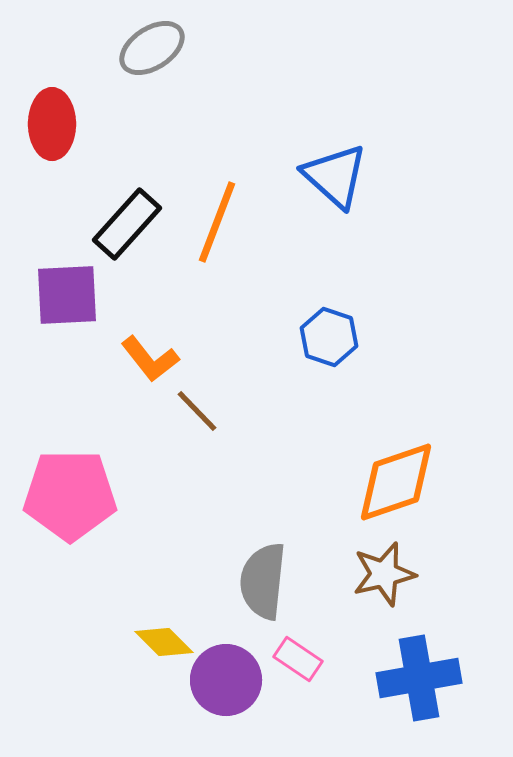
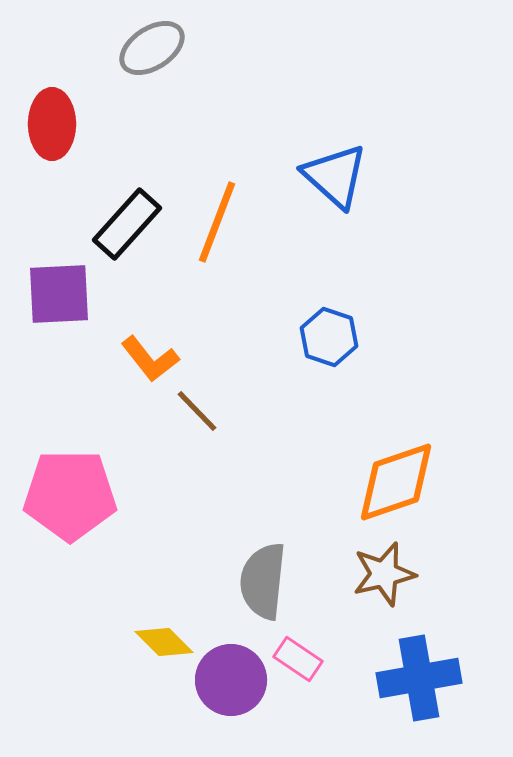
purple square: moved 8 px left, 1 px up
purple circle: moved 5 px right
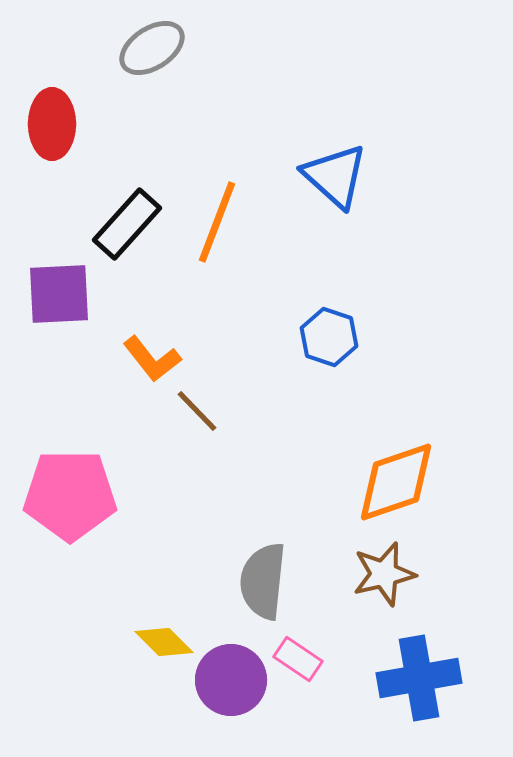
orange L-shape: moved 2 px right
